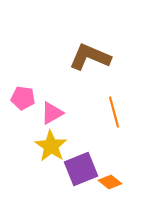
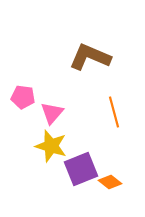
pink pentagon: moved 1 px up
pink triangle: rotated 20 degrees counterclockwise
yellow star: rotated 16 degrees counterclockwise
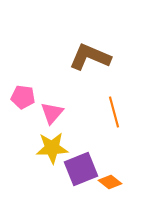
yellow star: moved 1 px right, 2 px down; rotated 20 degrees counterclockwise
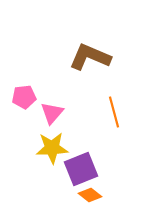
pink pentagon: moved 1 px right; rotated 15 degrees counterclockwise
orange diamond: moved 20 px left, 13 px down
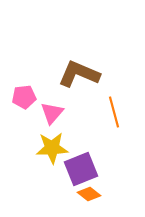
brown L-shape: moved 11 px left, 17 px down
orange diamond: moved 1 px left, 1 px up
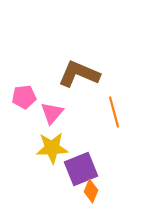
orange diamond: moved 2 px right, 3 px up; rotated 75 degrees clockwise
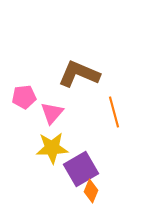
purple square: rotated 8 degrees counterclockwise
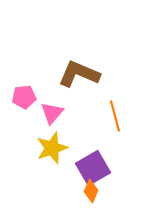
orange line: moved 1 px right, 4 px down
yellow star: rotated 16 degrees counterclockwise
purple square: moved 12 px right, 1 px up
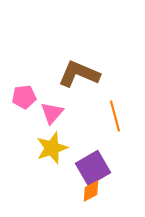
orange diamond: rotated 40 degrees clockwise
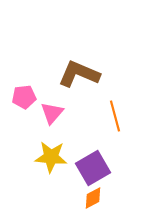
yellow star: moved 1 px left, 9 px down; rotated 24 degrees clockwise
orange diamond: moved 2 px right, 7 px down
